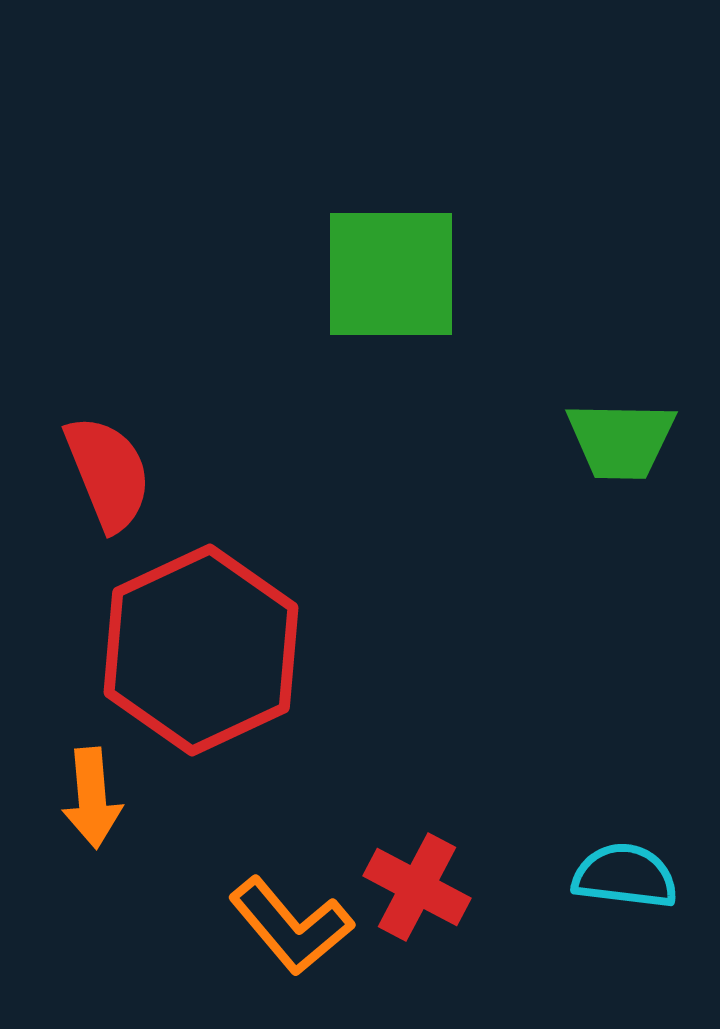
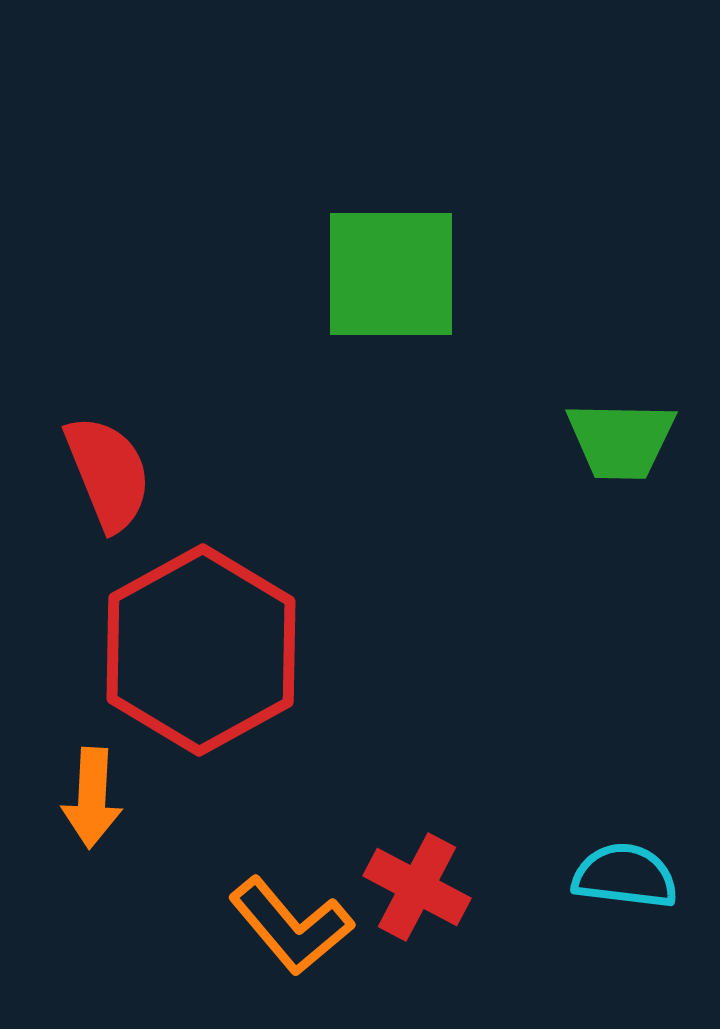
red hexagon: rotated 4 degrees counterclockwise
orange arrow: rotated 8 degrees clockwise
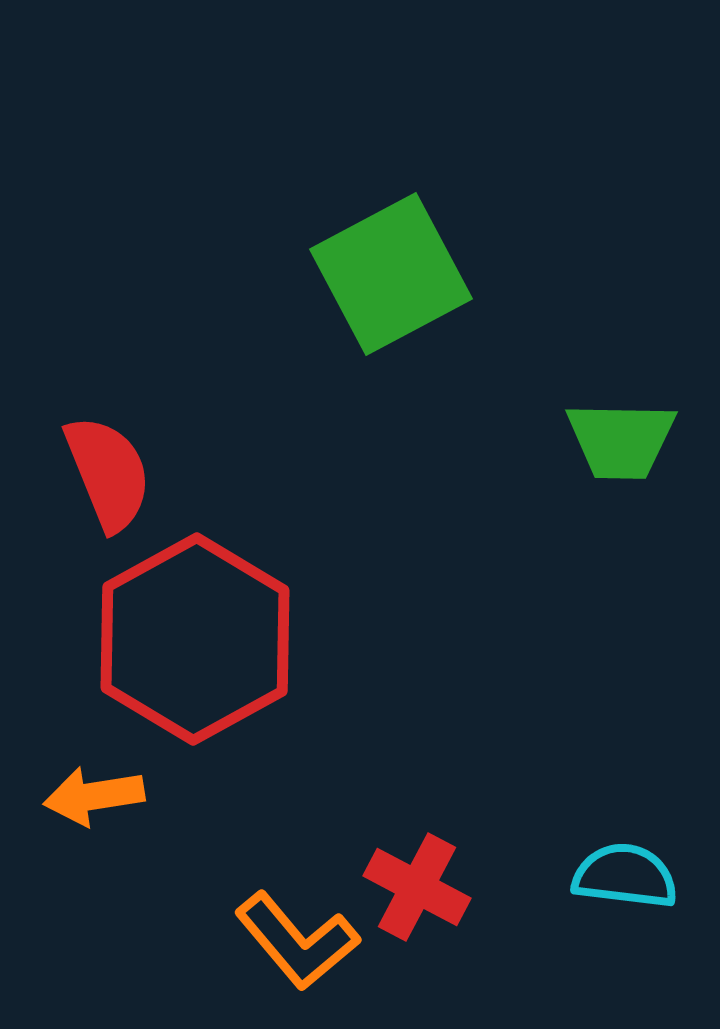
green square: rotated 28 degrees counterclockwise
red hexagon: moved 6 px left, 11 px up
orange arrow: moved 2 px right, 2 px up; rotated 78 degrees clockwise
orange L-shape: moved 6 px right, 15 px down
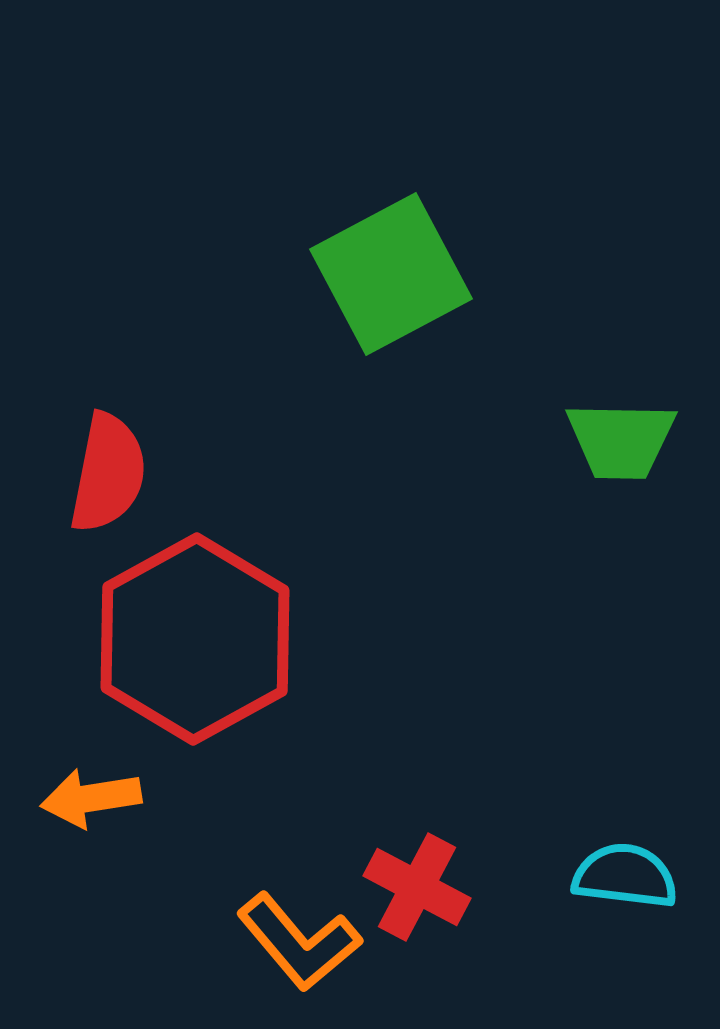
red semicircle: rotated 33 degrees clockwise
orange arrow: moved 3 px left, 2 px down
orange L-shape: moved 2 px right, 1 px down
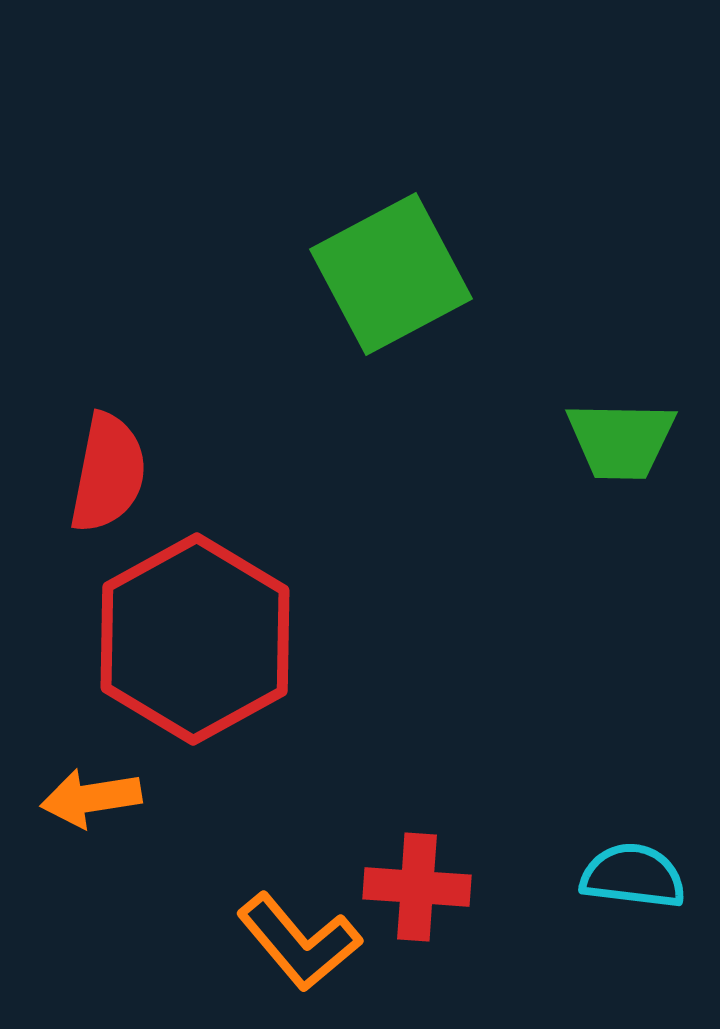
cyan semicircle: moved 8 px right
red cross: rotated 24 degrees counterclockwise
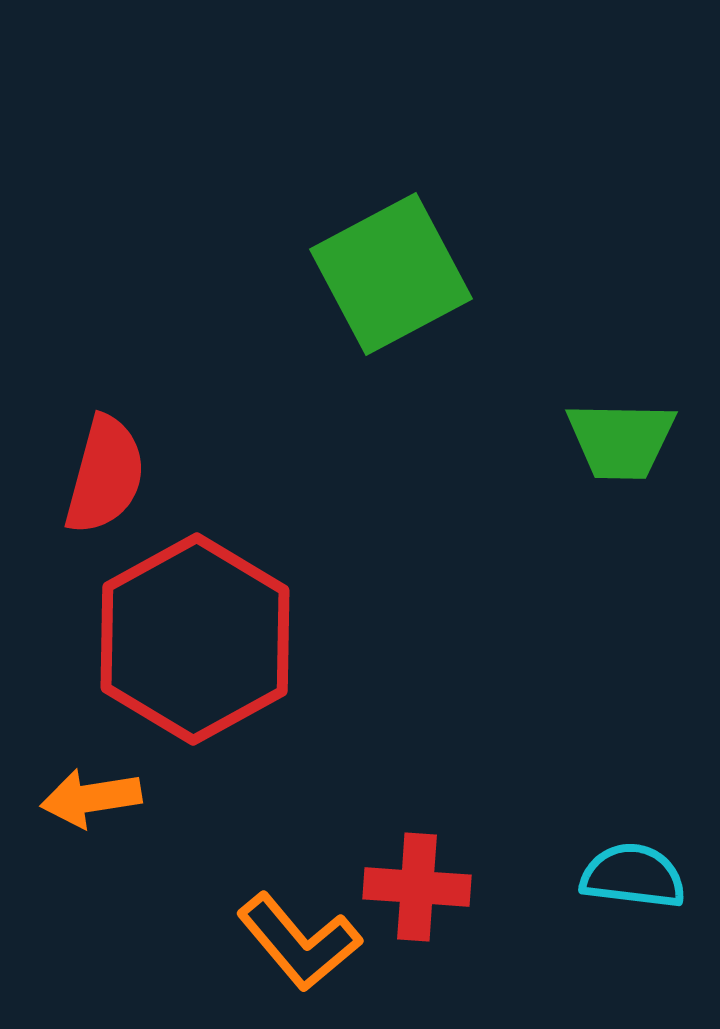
red semicircle: moved 3 px left, 2 px down; rotated 4 degrees clockwise
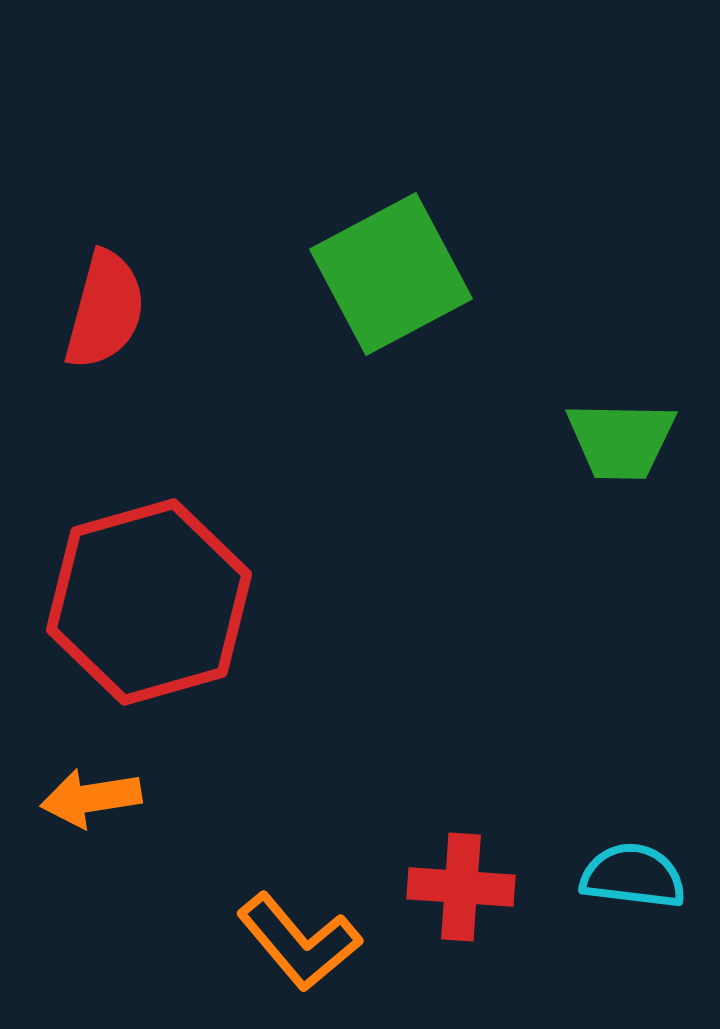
red semicircle: moved 165 px up
red hexagon: moved 46 px left, 37 px up; rotated 13 degrees clockwise
red cross: moved 44 px right
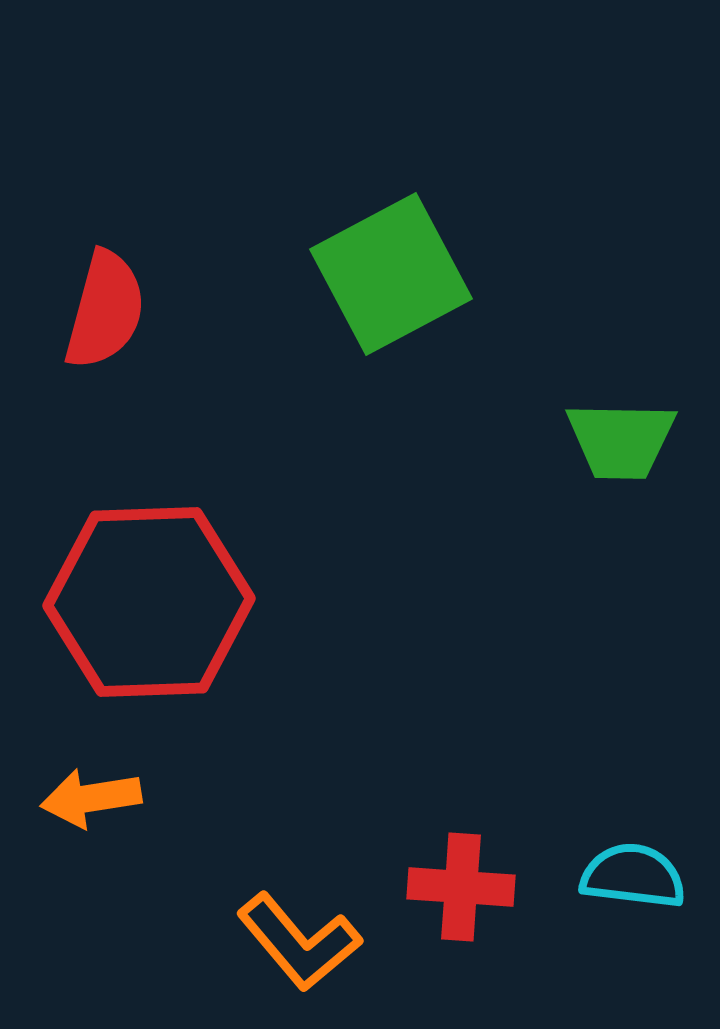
red hexagon: rotated 14 degrees clockwise
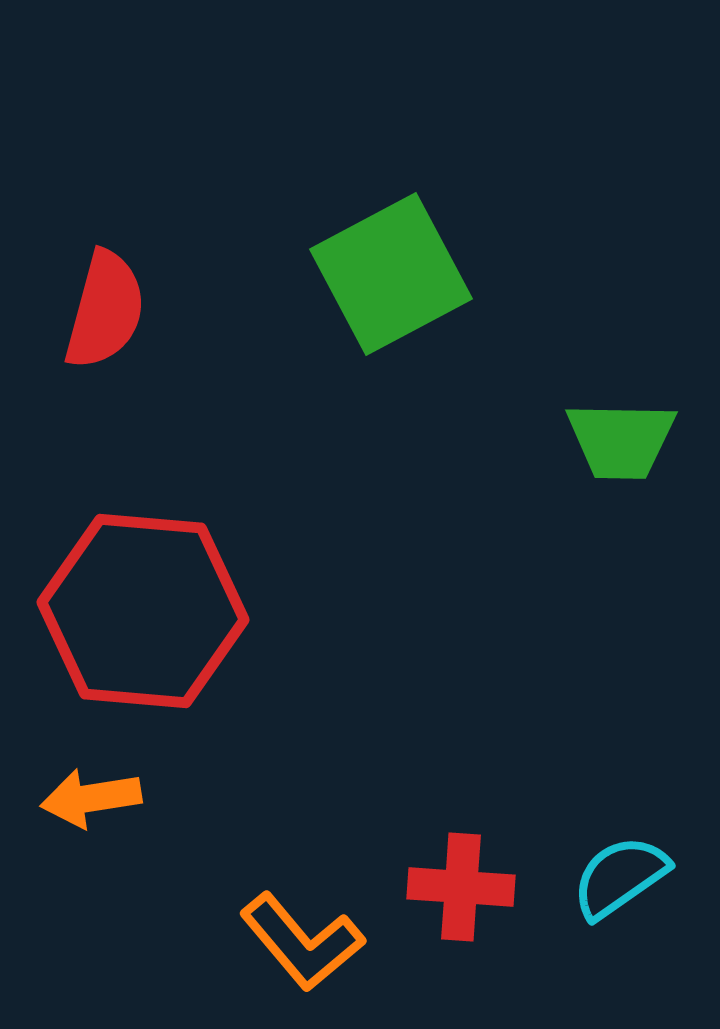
red hexagon: moved 6 px left, 9 px down; rotated 7 degrees clockwise
cyan semicircle: moved 13 px left, 1 px down; rotated 42 degrees counterclockwise
orange L-shape: moved 3 px right
